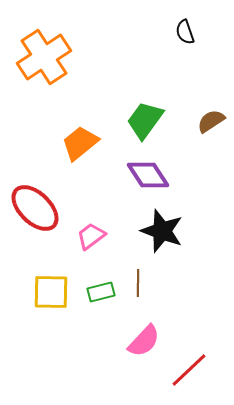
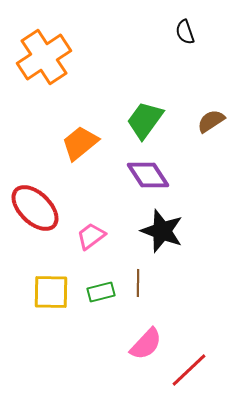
pink semicircle: moved 2 px right, 3 px down
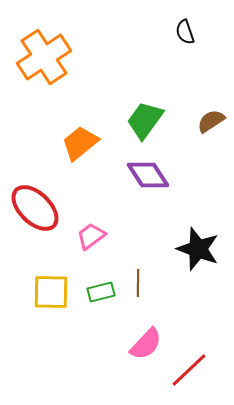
black star: moved 36 px right, 18 px down
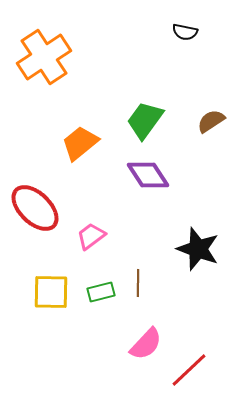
black semicircle: rotated 60 degrees counterclockwise
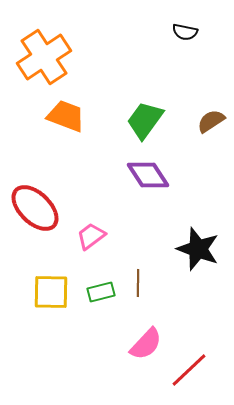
orange trapezoid: moved 14 px left, 27 px up; rotated 60 degrees clockwise
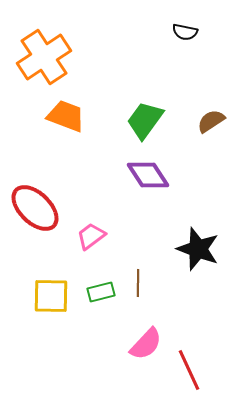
yellow square: moved 4 px down
red line: rotated 72 degrees counterclockwise
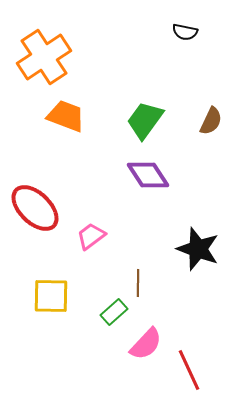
brown semicircle: rotated 148 degrees clockwise
green rectangle: moved 13 px right, 20 px down; rotated 28 degrees counterclockwise
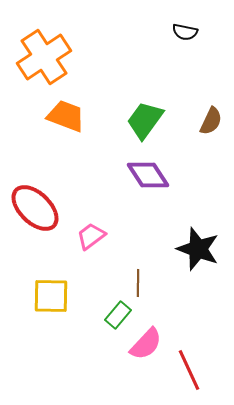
green rectangle: moved 4 px right, 3 px down; rotated 8 degrees counterclockwise
